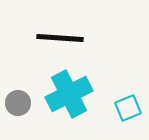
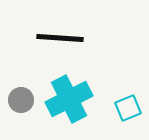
cyan cross: moved 5 px down
gray circle: moved 3 px right, 3 px up
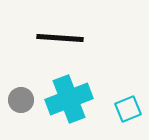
cyan cross: rotated 6 degrees clockwise
cyan square: moved 1 px down
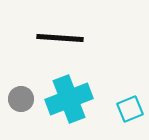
gray circle: moved 1 px up
cyan square: moved 2 px right
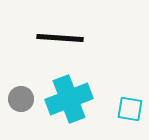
cyan square: rotated 32 degrees clockwise
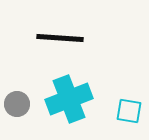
gray circle: moved 4 px left, 5 px down
cyan square: moved 1 px left, 2 px down
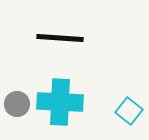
cyan cross: moved 9 px left, 3 px down; rotated 24 degrees clockwise
cyan square: rotated 28 degrees clockwise
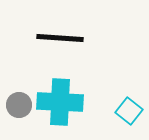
gray circle: moved 2 px right, 1 px down
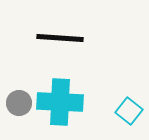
gray circle: moved 2 px up
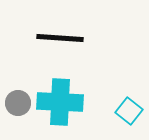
gray circle: moved 1 px left
